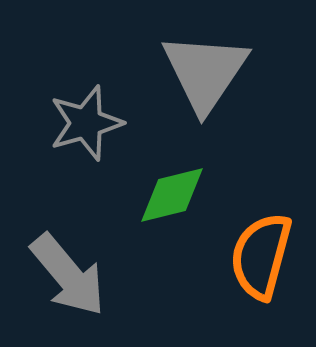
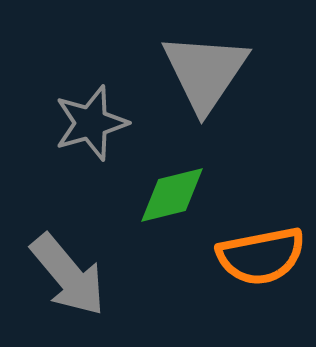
gray star: moved 5 px right
orange semicircle: rotated 116 degrees counterclockwise
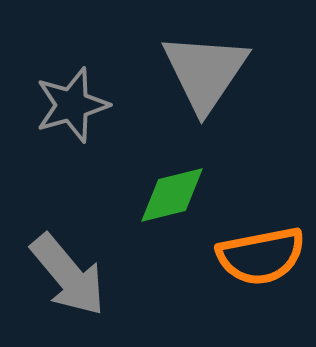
gray star: moved 19 px left, 18 px up
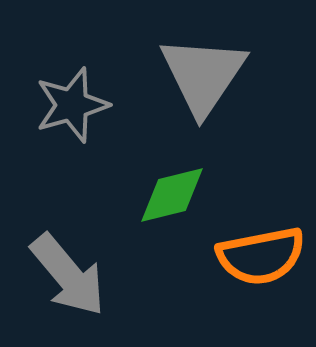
gray triangle: moved 2 px left, 3 px down
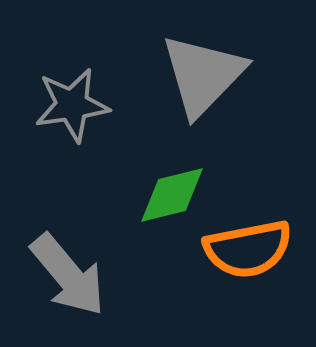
gray triangle: rotated 10 degrees clockwise
gray star: rotated 8 degrees clockwise
orange semicircle: moved 13 px left, 7 px up
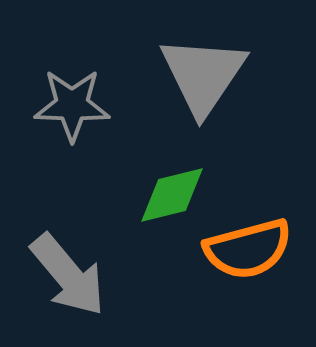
gray triangle: rotated 10 degrees counterclockwise
gray star: rotated 10 degrees clockwise
orange semicircle: rotated 4 degrees counterclockwise
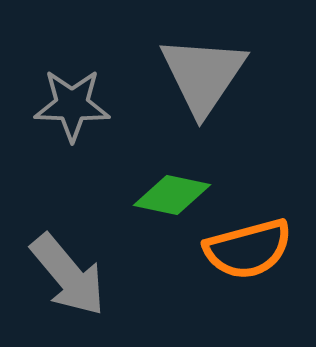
green diamond: rotated 26 degrees clockwise
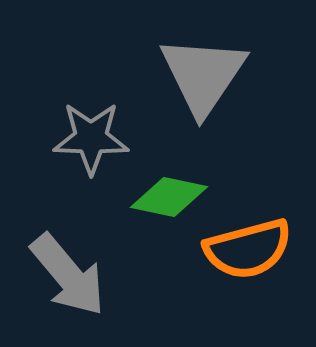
gray star: moved 19 px right, 33 px down
green diamond: moved 3 px left, 2 px down
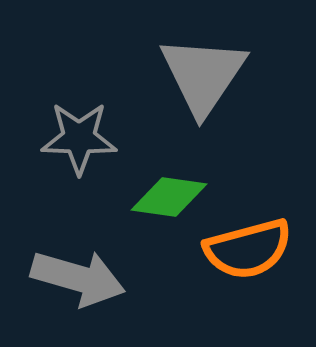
gray star: moved 12 px left
green diamond: rotated 4 degrees counterclockwise
gray arrow: moved 10 px right, 3 px down; rotated 34 degrees counterclockwise
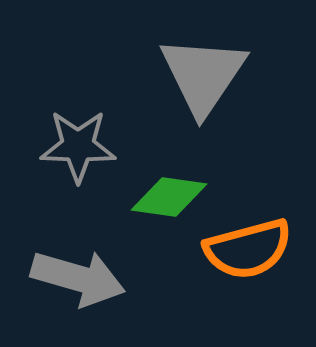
gray star: moved 1 px left, 8 px down
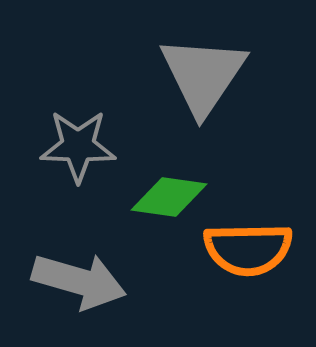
orange semicircle: rotated 14 degrees clockwise
gray arrow: moved 1 px right, 3 px down
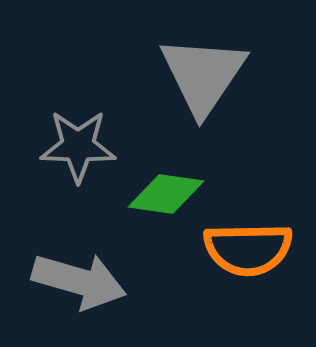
green diamond: moved 3 px left, 3 px up
